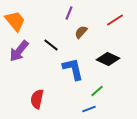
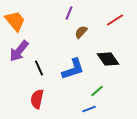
black line: moved 12 px left, 23 px down; rotated 28 degrees clockwise
black diamond: rotated 30 degrees clockwise
blue L-shape: rotated 85 degrees clockwise
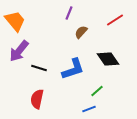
black line: rotated 49 degrees counterclockwise
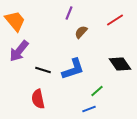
black diamond: moved 12 px right, 5 px down
black line: moved 4 px right, 2 px down
red semicircle: moved 1 px right; rotated 24 degrees counterclockwise
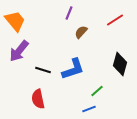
black diamond: rotated 50 degrees clockwise
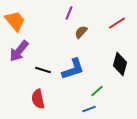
red line: moved 2 px right, 3 px down
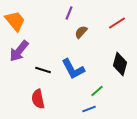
blue L-shape: rotated 80 degrees clockwise
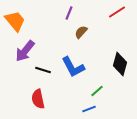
red line: moved 11 px up
purple arrow: moved 6 px right
blue L-shape: moved 2 px up
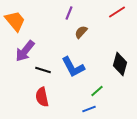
red semicircle: moved 4 px right, 2 px up
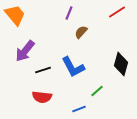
orange trapezoid: moved 6 px up
black diamond: moved 1 px right
black line: rotated 35 degrees counterclockwise
red semicircle: rotated 72 degrees counterclockwise
blue line: moved 10 px left
